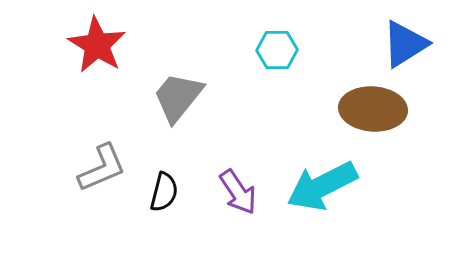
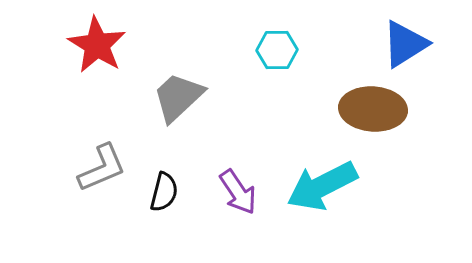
gray trapezoid: rotated 8 degrees clockwise
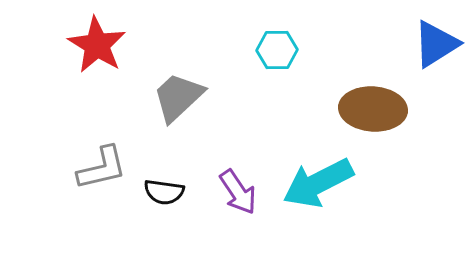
blue triangle: moved 31 px right
gray L-shape: rotated 10 degrees clockwise
cyan arrow: moved 4 px left, 3 px up
black semicircle: rotated 84 degrees clockwise
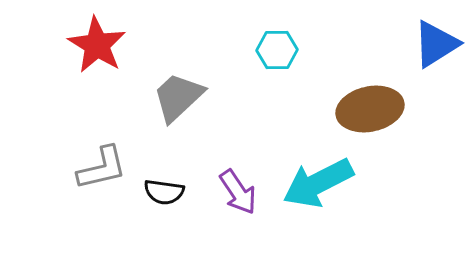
brown ellipse: moved 3 px left; rotated 16 degrees counterclockwise
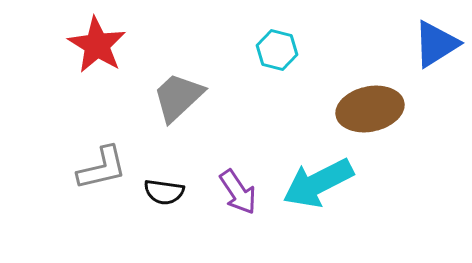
cyan hexagon: rotated 15 degrees clockwise
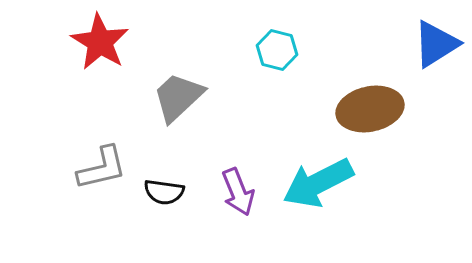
red star: moved 3 px right, 3 px up
purple arrow: rotated 12 degrees clockwise
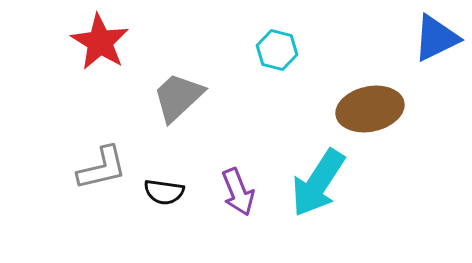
blue triangle: moved 6 px up; rotated 6 degrees clockwise
cyan arrow: rotated 30 degrees counterclockwise
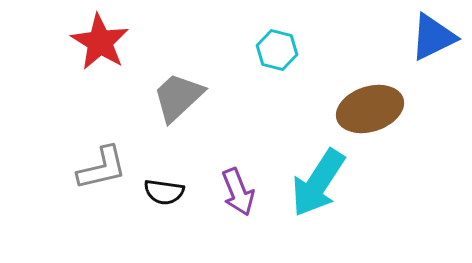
blue triangle: moved 3 px left, 1 px up
brown ellipse: rotated 6 degrees counterclockwise
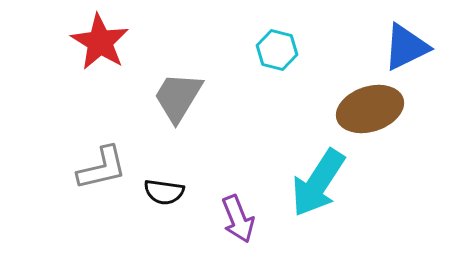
blue triangle: moved 27 px left, 10 px down
gray trapezoid: rotated 16 degrees counterclockwise
purple arrow: moved 27 px down
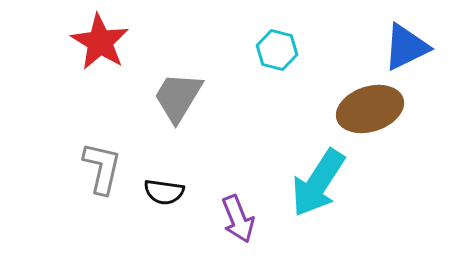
gray L-shape: rotated 64 degrees counterclockwise
